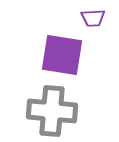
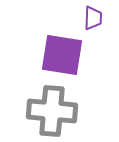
purple trapezoid: rotated 85 degrees counterclockwise
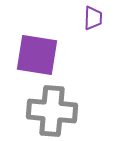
purple square: moved 25 px left
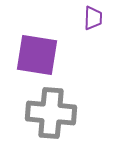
gray cross: moved 1 px left, 2 px down
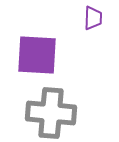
purple square: rotated 6 degrees counterclockwise
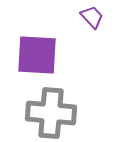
purple trapezoid: moved 1 px left, 1 px up; rotated 45 degrees counterclockwise
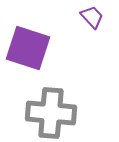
purple square: moved 9 px left, 7 px up; rotated 15 degrees clockwise
